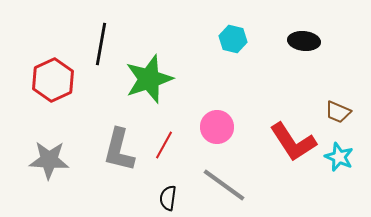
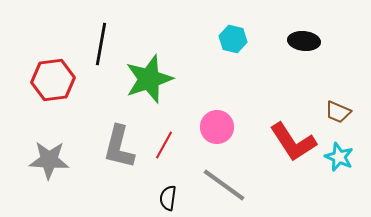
red hexagon: rotated 18 degrees clockwise
gray L-shape: moved 3 px up
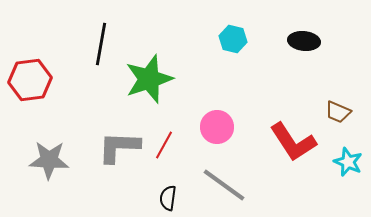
red hexagon: moved 23 px left
gray L-shape: rotated 78 degrees clockwise
cyan star: moved 9 px right, 5 px down
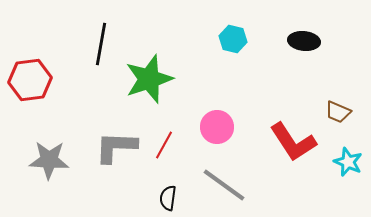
gray L-shape: moved 3 px left
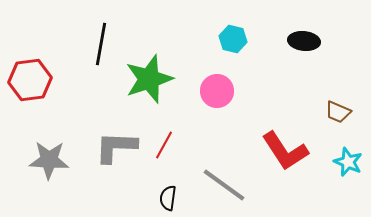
pink circle: moved 36 px up
red L-shape: moved 8 px left, 9 px down
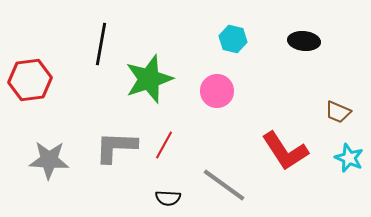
cyan star: moved 1 px right, 4 px up
black semicircle: rotated 95 degrees counterclockwise
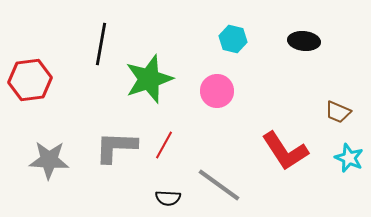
gray line: moved 5 px left
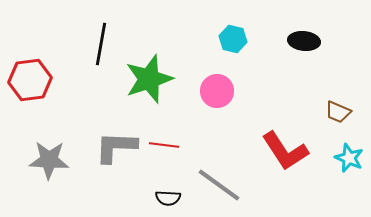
red line: rotated 68 degrees clockwise
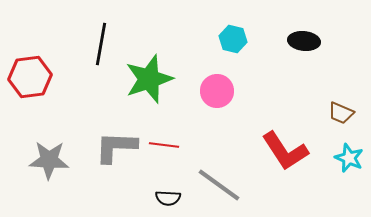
red hexagon: moved 3 px up
brown trapezoid: moved 3 px right, 1 px down
